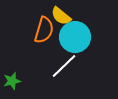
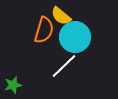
green star: moved 1 px right, 4 px down
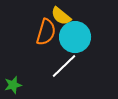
orange semicircle: moved 2 px right, 2 px down
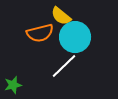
orange semicircle: moved 6 px left, 1 px down; rotated 60 degrees clockwise
